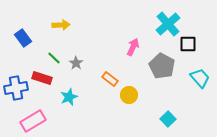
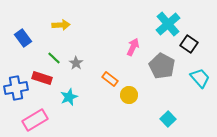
black square: moved 1 px right; rotated 36 degrees clockwise
pink rectangle: moved 2 px right, 1 px up
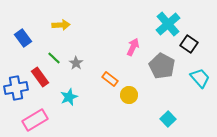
red rectangle: moved 2 px left, 1 px up; rotated 36 degrees clockwise
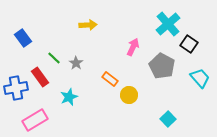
yellow arrow: moved 27 px right
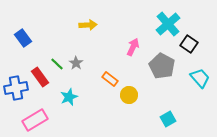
green line: moved 3 px right, 6 px down
cyan square: rotated 14 degrees clockwise
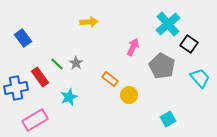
yellow arrow: moved 1 px right, 3 px up
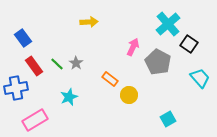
gray pentagon: moved 4 px left, 4 px up
red rectangle: moved 6 px left, 11 px up
